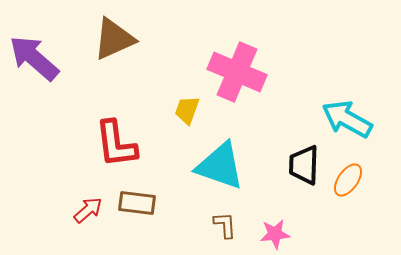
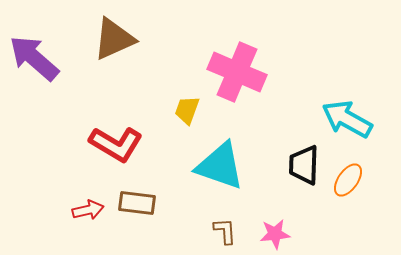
red L-shape: rotated 52 degrees counterclockwise
red arrow: rotated 28 degrees clockwise
brown L-shape: moved 6 px down
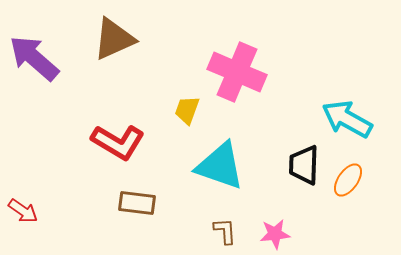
red L-shape: moved 2 px right, 2 px up
red arrow: moved 65 px left, 1 px down; rotated 48 degrees clockwise
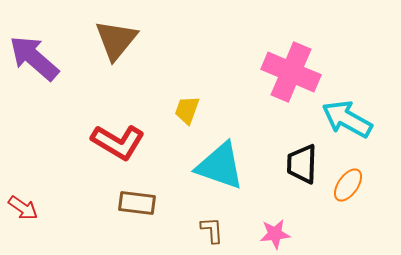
brown triangle: moved 2 px right, 1 px down; rotated 27 degrees counterclockwise
pink cross: moved 54 px right
black trapezoid: moved 2 px left, 1 px up
orange ellipse: moved 5 px down
red arrow: moved 3 px up
brown L-shape: moved 13 px left, 1 px up
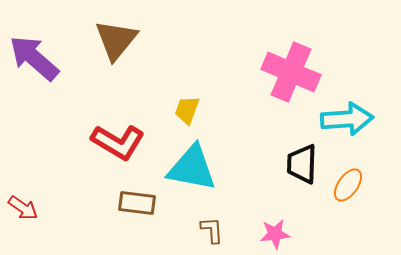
cyan arrow: rotated 147 degrees clockwise
cyan triangle: moved 28 px left, 2 px down; rotated 8 degrees counterclockwise
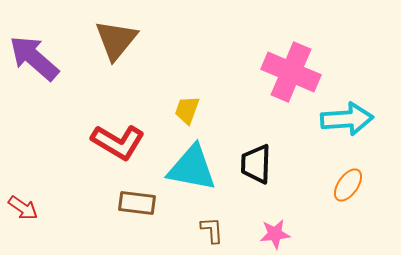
black trapezoid: moved 46 px left
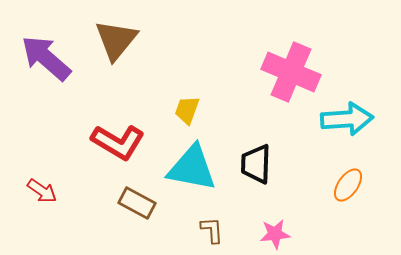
purple arrow: moved 12 px right
brown rectangle: rotated 21 degrees clockwise
red arrow: moved 19 px right, 17 px up
